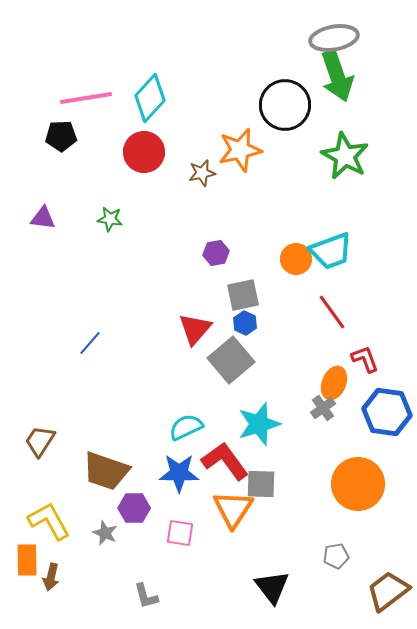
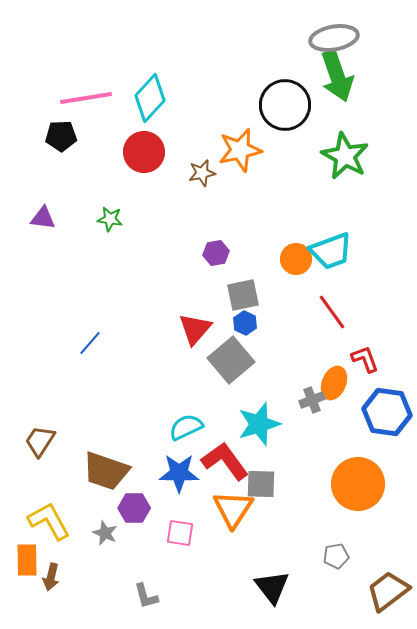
gray cross at (323, 408): moved 11 px left, 8 px up; rotated 15 degrees clockwise
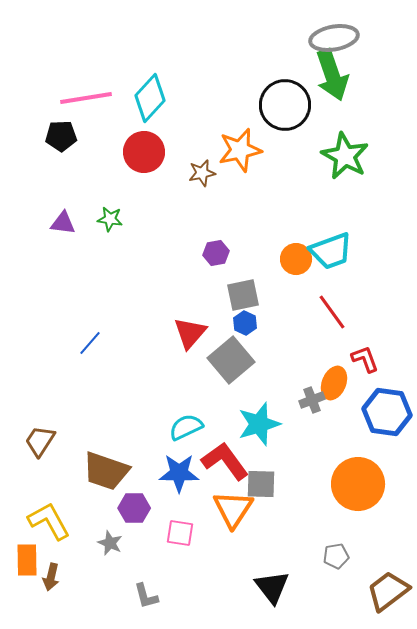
green arrow at (337, 76): moved 5 px left, 1 px up
purple triangle at (43, 218): moved 20 px right, 5 px down
red triangle at (195, 329): moved 5 px left, 4 px down
gray star at (105, 533): moved 5 px right, 10 px down
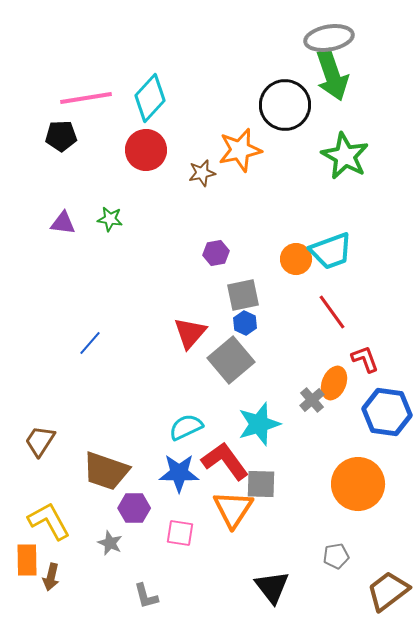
gray ellipse at (334, 38): moved 5 px left
red circle at (144, 152): moved 2 px right, 2 px up
gray cross at (312, 400): rotated 20 degrees counterclockwise
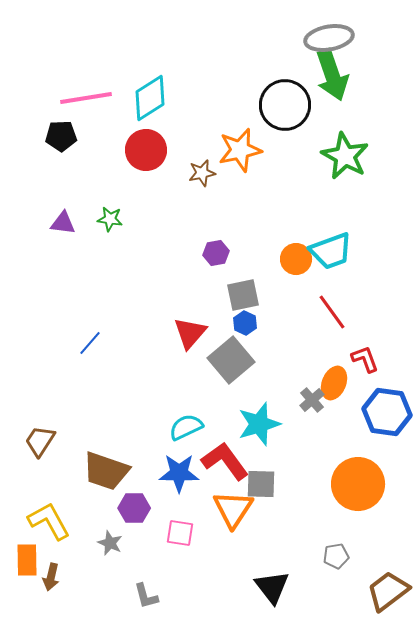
cyan diamond at (150, 98): rotated 15 degrees clockwise
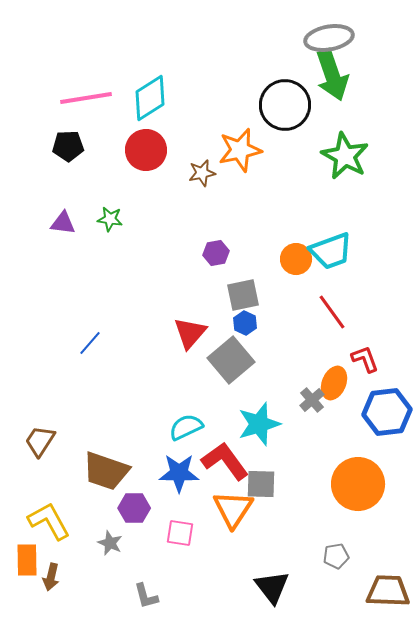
black pentagon at (61, 136): moved 7 px right, 10 px down
blue hexagon at (387, 412): rotated 15 degrees counterclockwise
brown trapezoid at (388, 591): rotated 39 degrees clockwise
